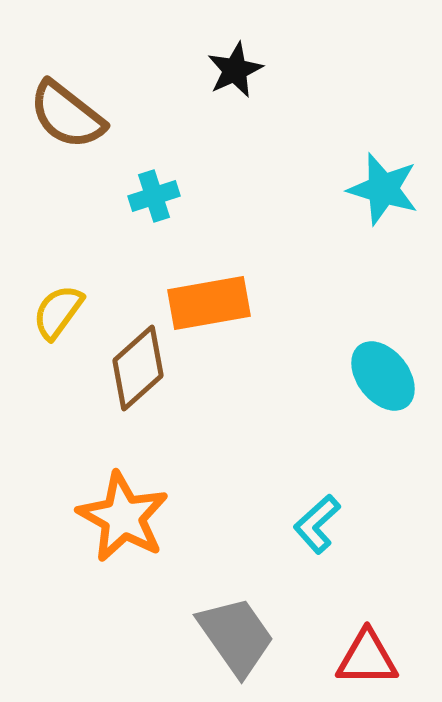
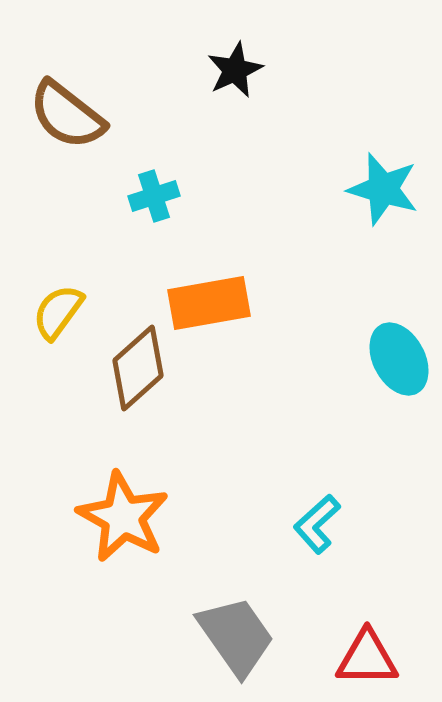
cyan ellipse: moved 16 px right, 17 px up; rotated 10 degrees clockwise
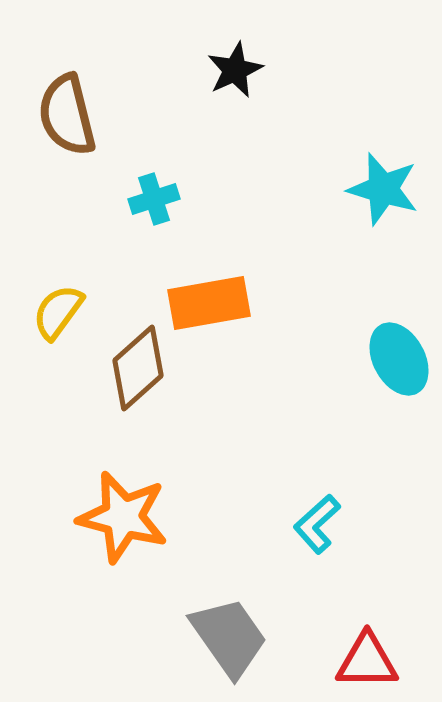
brown semicircle: rotated 38 degrees clockwise
cyan cross: moved 3 px down
orange star: rotated 14 degrees counterclockwise
gray trapezoid: moved 7 px left, 1 px down
red triangle: moved 3 px down
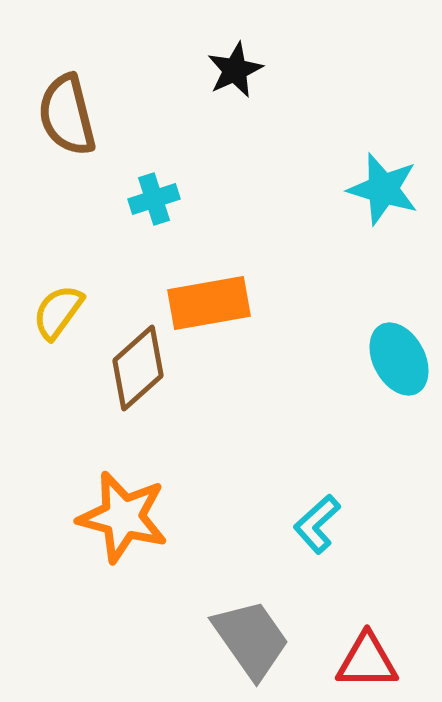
gray trapezoid: moved 22 px right, 2 px down
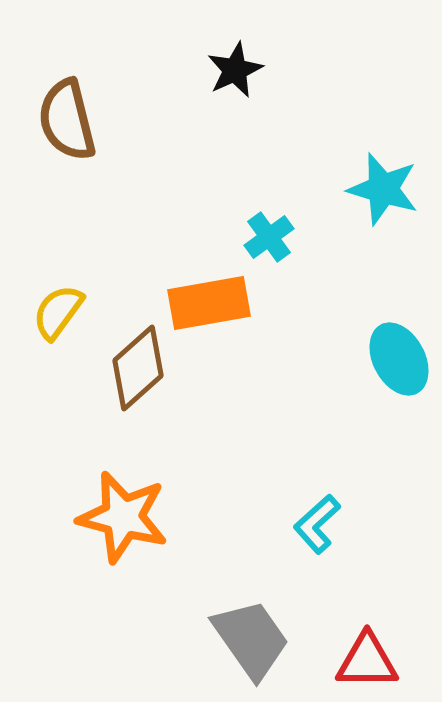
brown semicircle: moved 5 px down
cyan cross: moved 115 px right, 38 px down; rotated 18 degrees counterclockwise
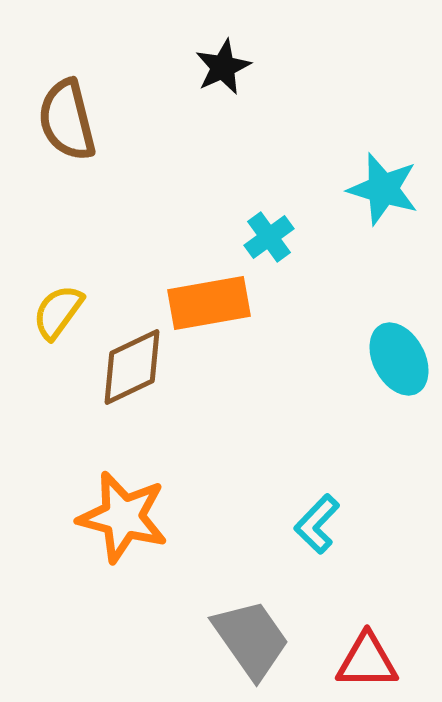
black star: moved 12 px left, 3 px up
brown diamond: moved 6 px left, 1 px up; rotated 16 degrees clockwise
cyan L-shape: rotated 4 degrees counterclockwise
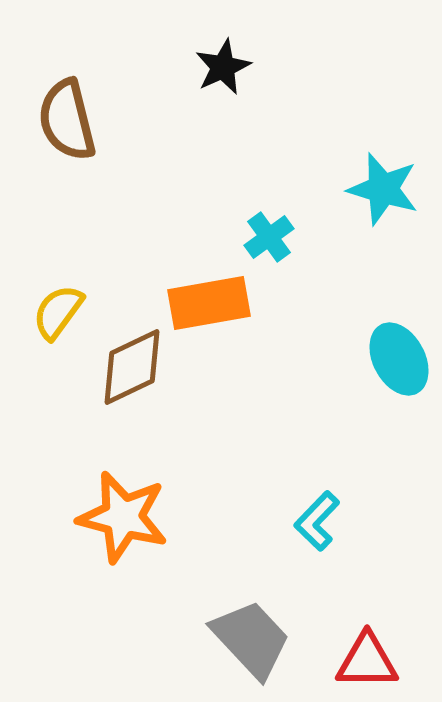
cyan L-shape: moved 3 px up
gray trapezoid: rotated 8 degrees counterclockwise
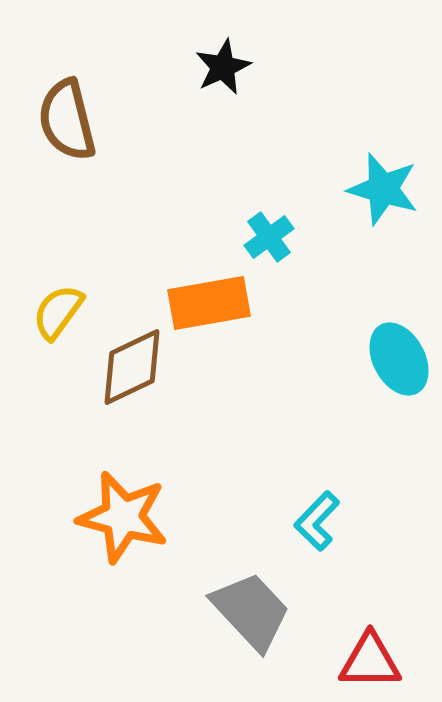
gray trapezoid: moved 28 px up
red triangle: moved 3 px right
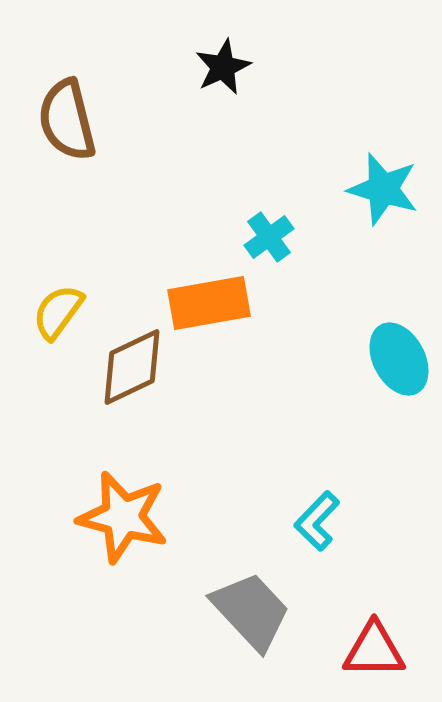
red triangle: moved 4 px right, 11 px up
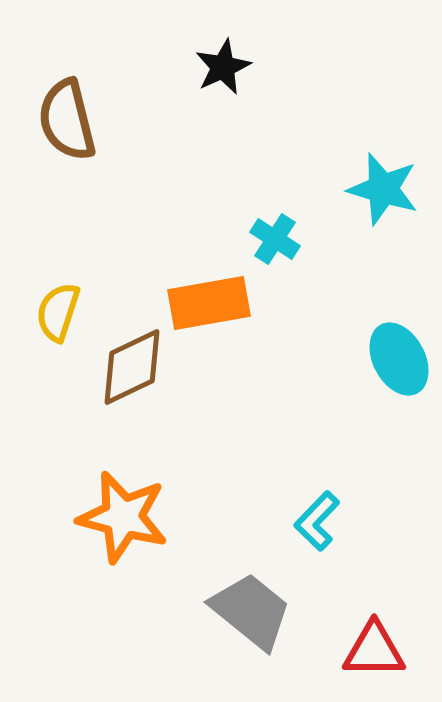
cyan cross: moved 6 px right, 2 px down; rotated 21 degrees counterclockwise
yellow semicircle: rotated 18 degrees counterclockwise
gray trapezoid: rotated 8 degrees counterclockwise
